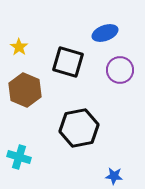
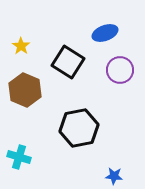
yellow star: moved 2 px right, 1 px up
black square: rotated 16 degrees clockwise
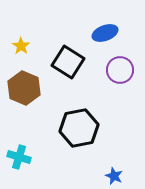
brown hexagon: moved 1 px left, 2 px up
blue star: rotated 18 degrees clockwise
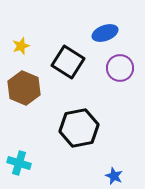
yellow star: rotated 18 degrees clockwise
purple circle: moved 2 px up
cyan cross: moved 6 px down
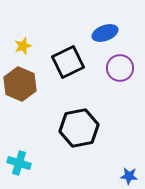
yellow star: moved 2 px right
black square: rotated 32 degrees clockwise
brown hexagon: moved 4 px left, 4 px up
blue star: moved 15 px right; rotated 18 degrees counterclockwise
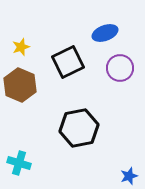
yellow star: moved 2 px left, 1 px down
brown hexagon: moved 1 px down
blue star: rotated 24 degrees counterclockwise
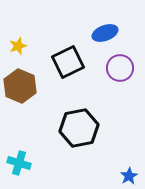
yellow star: moved 3 px left, 1 px up
brown hexagon: moved 1 px down
blue star: rotated 12 degrees counterclockwise
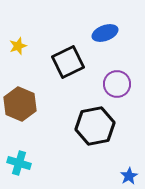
purple circle: moved 3 px left, 16 px down
brown hexagon: moved 18 px down
black hexagon: moved 16 px right, 2 px up
